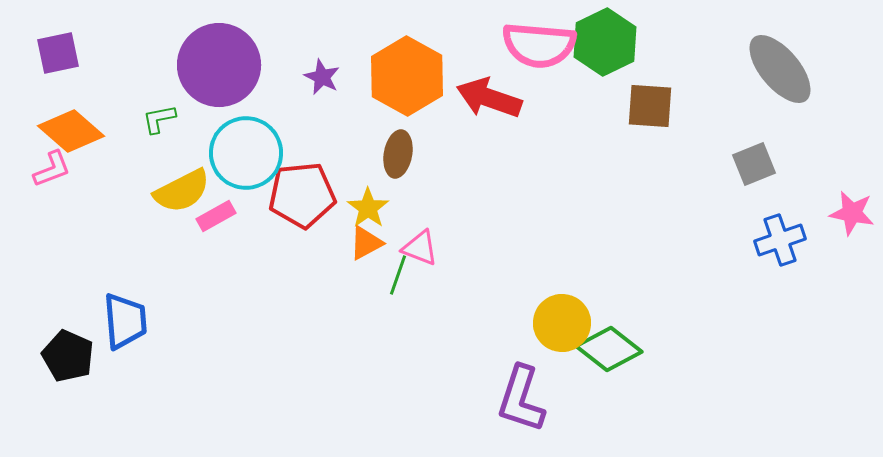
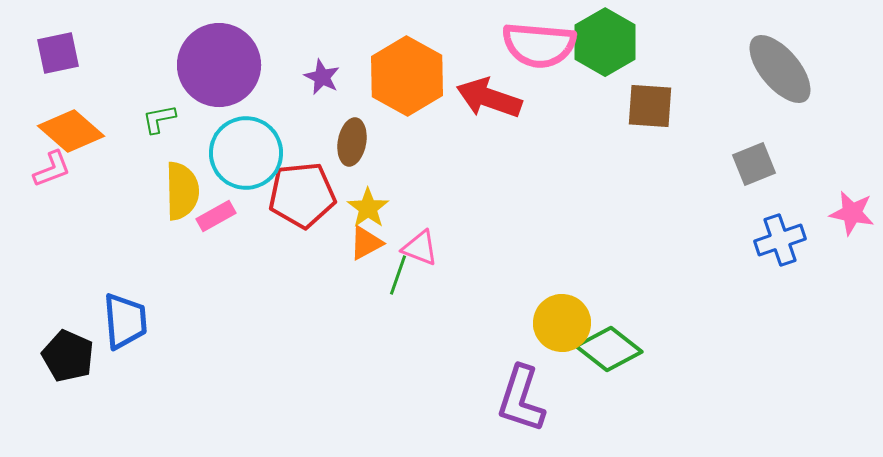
green hexagon: rotated 4 degrees counterclockwise
brown ellipse: moved 46 px left, 12 px up
yellow semicircle: rotated 64 degrees counterclockwise
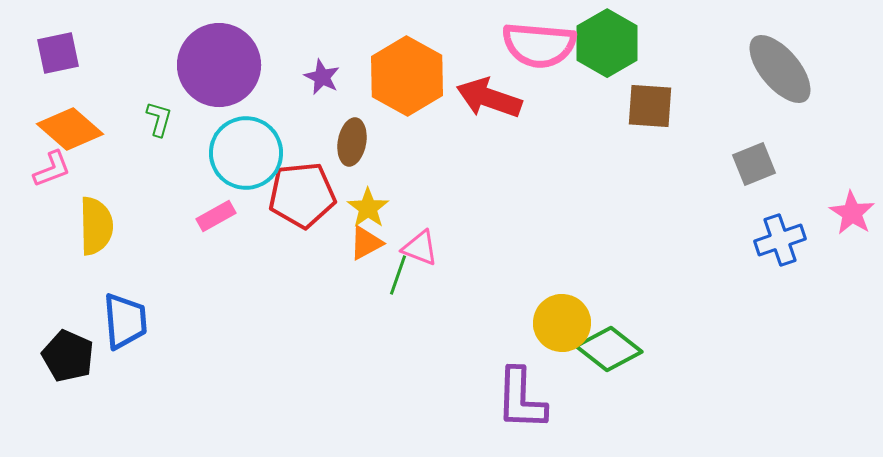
green hexagon: moved 2 px right, 1 px down
green L-shape: rotated 117 degrees clockwise
orange diamond: moved 1 px left, 2 px up
yellow semicircle: moved 86 px left, 35 px down
pink star: rotated 21 degrees clockwise
purple L-shape: rotated 16 degrees counterclockwise
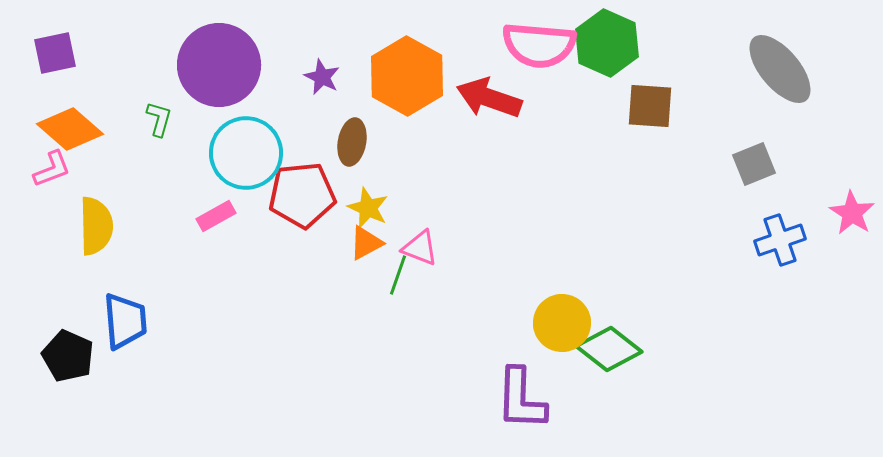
green hexagon: rotated 6 degrees counterclockwise
purple square: moved 3 px left
yellow star: rotated 12 degrees counterclockwise
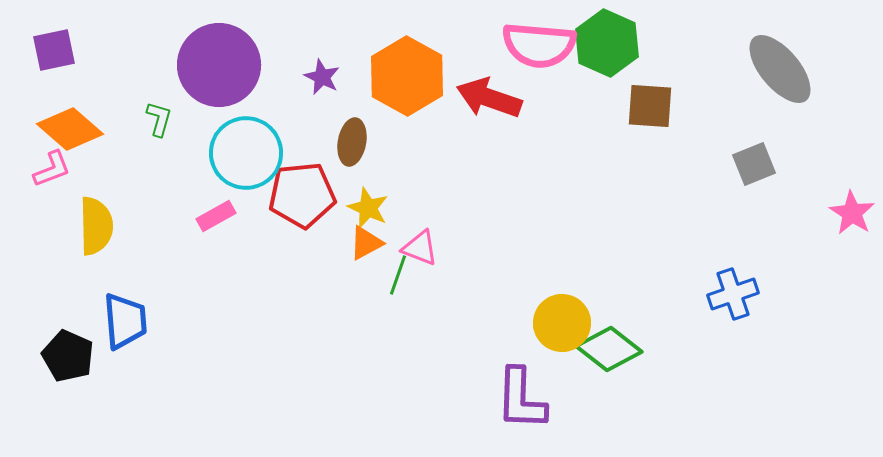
purple square: moved 1 px left, 3 px up
blue cross: moved 47 px left, 54 px down
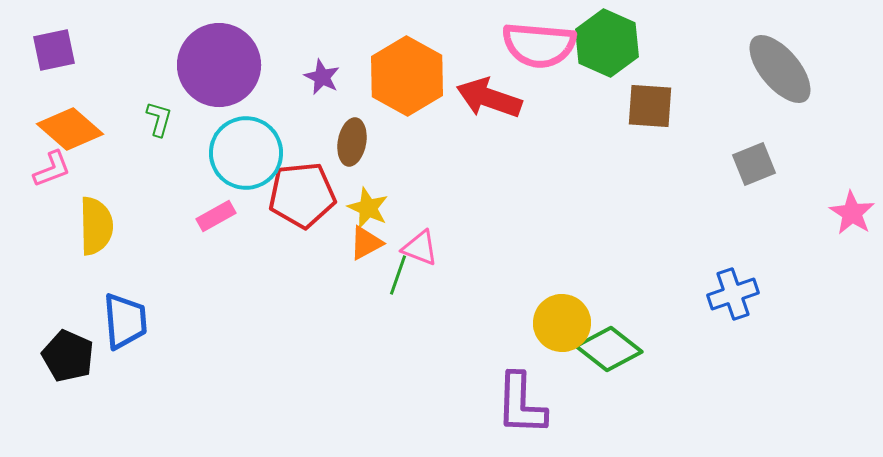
purple L-shape: moved 5 px down
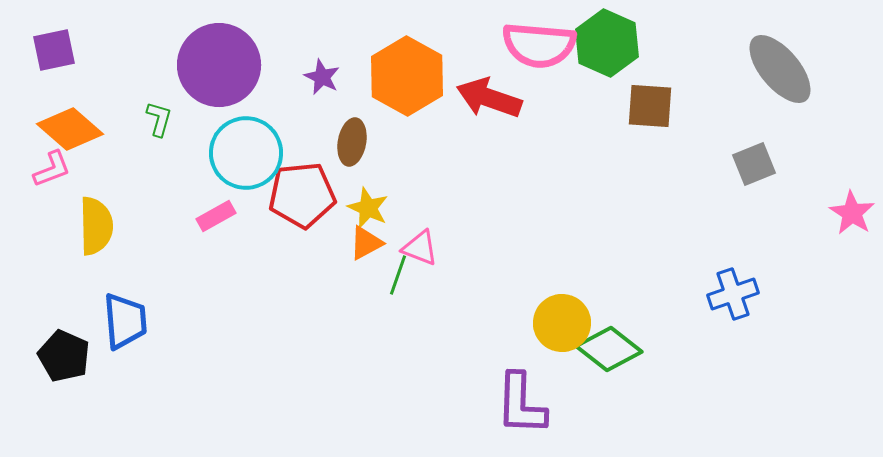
black pentagon: moved 4 px left
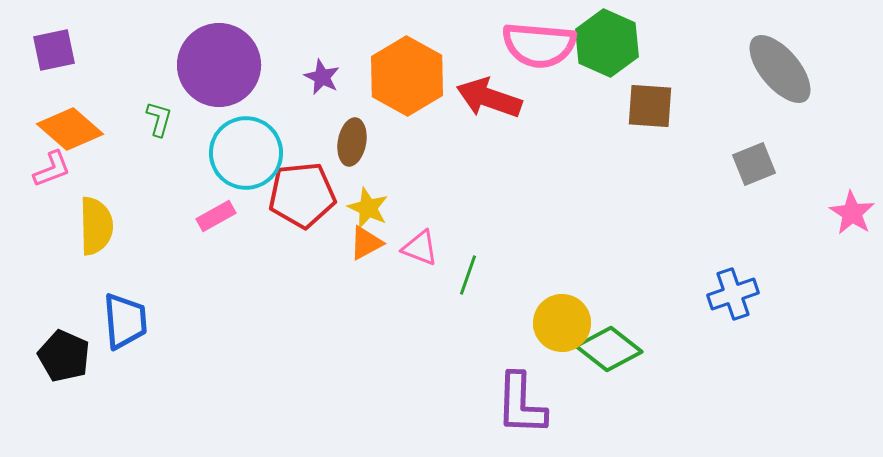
green line: moved 70 px right
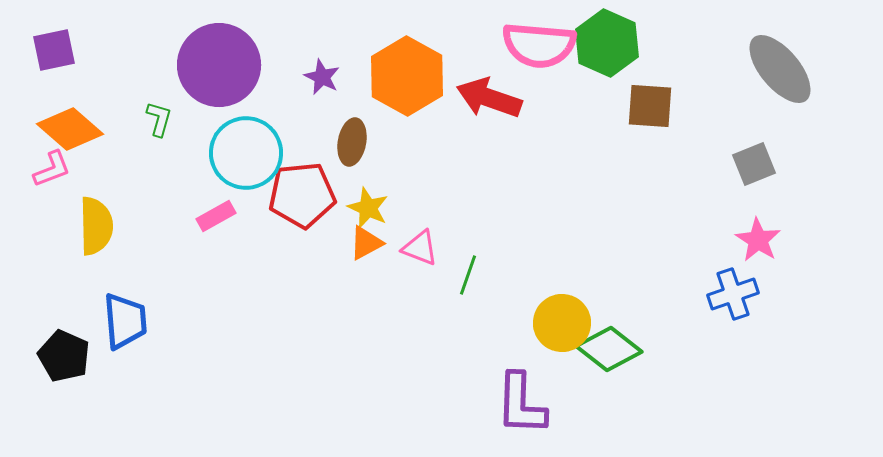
pink star: moved 94 px left, 27 px down
